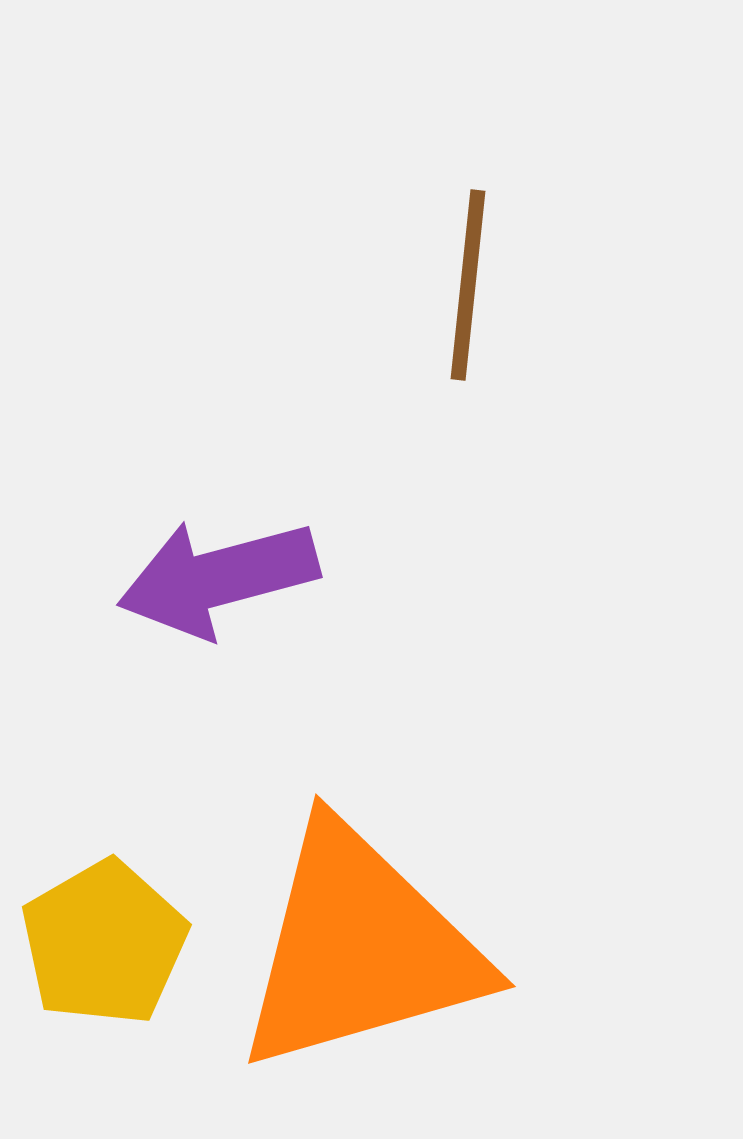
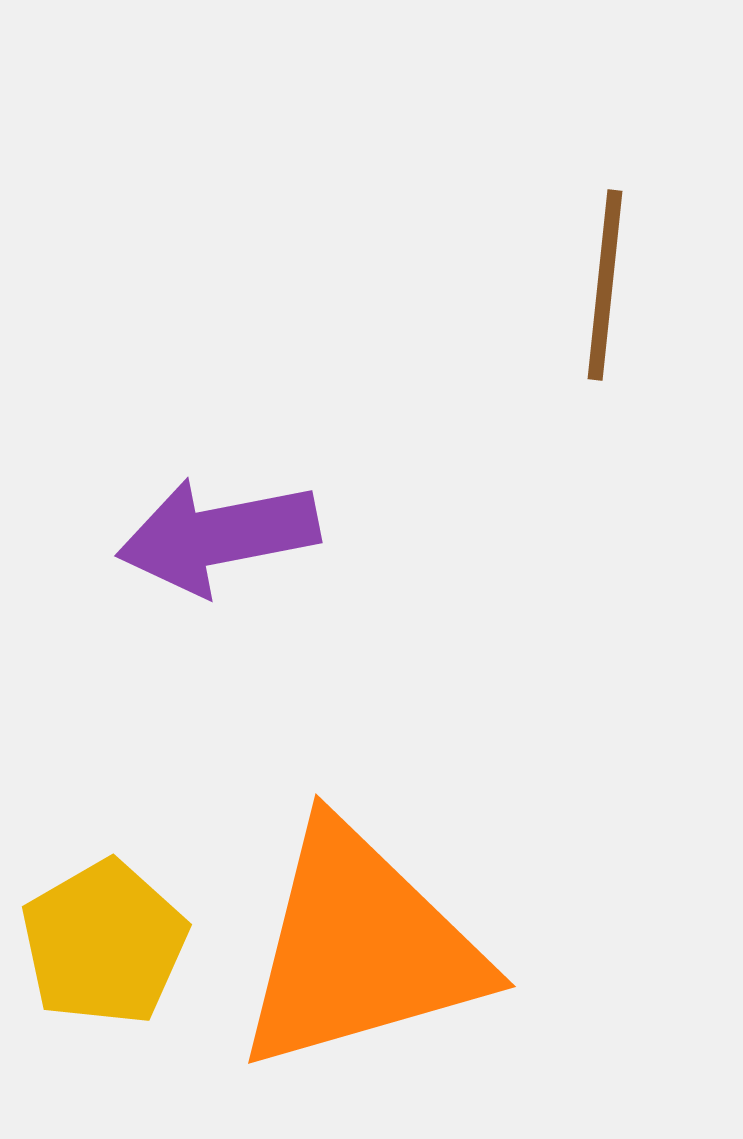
brown line: moved 137 px right
purple arrow: moved 42 px up; rotated 4 degrees clockwise
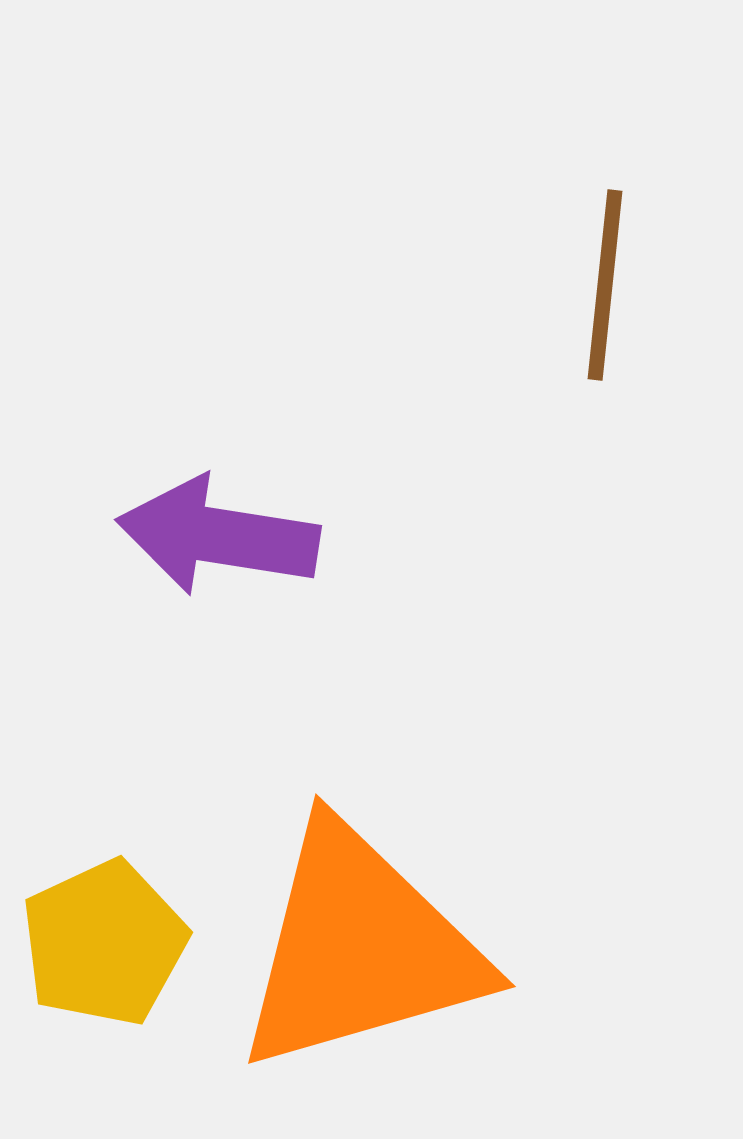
purple arrow: rotated 20 degrees clockwise
yellow pentagon: rotated 5 degrees clockwise
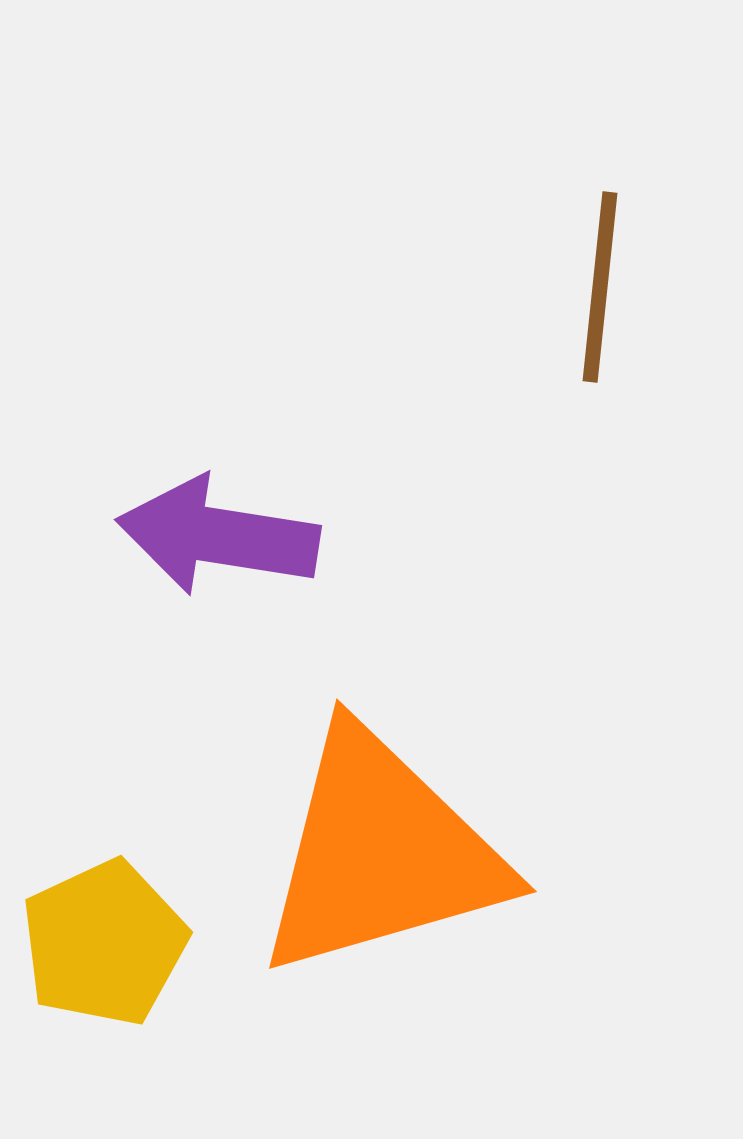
brown line: moved 5 px left, 2 px down
orange triangle: moved 21 px right, 95 px up
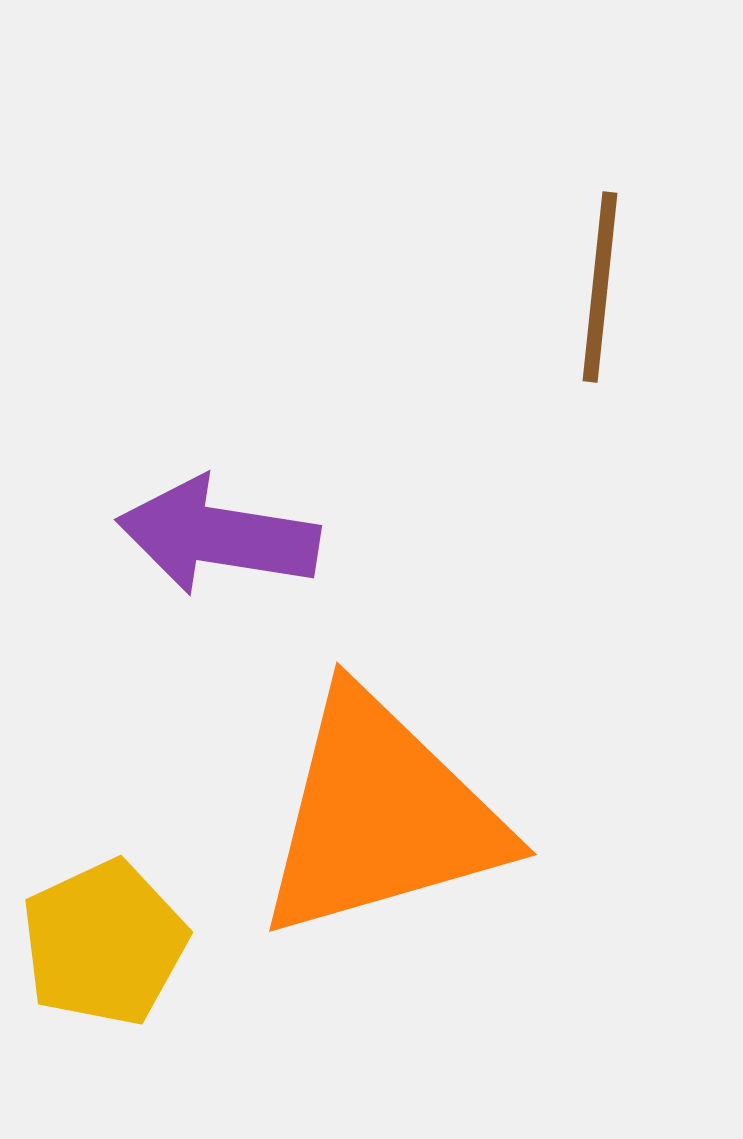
orange triangle: moved 37 px up
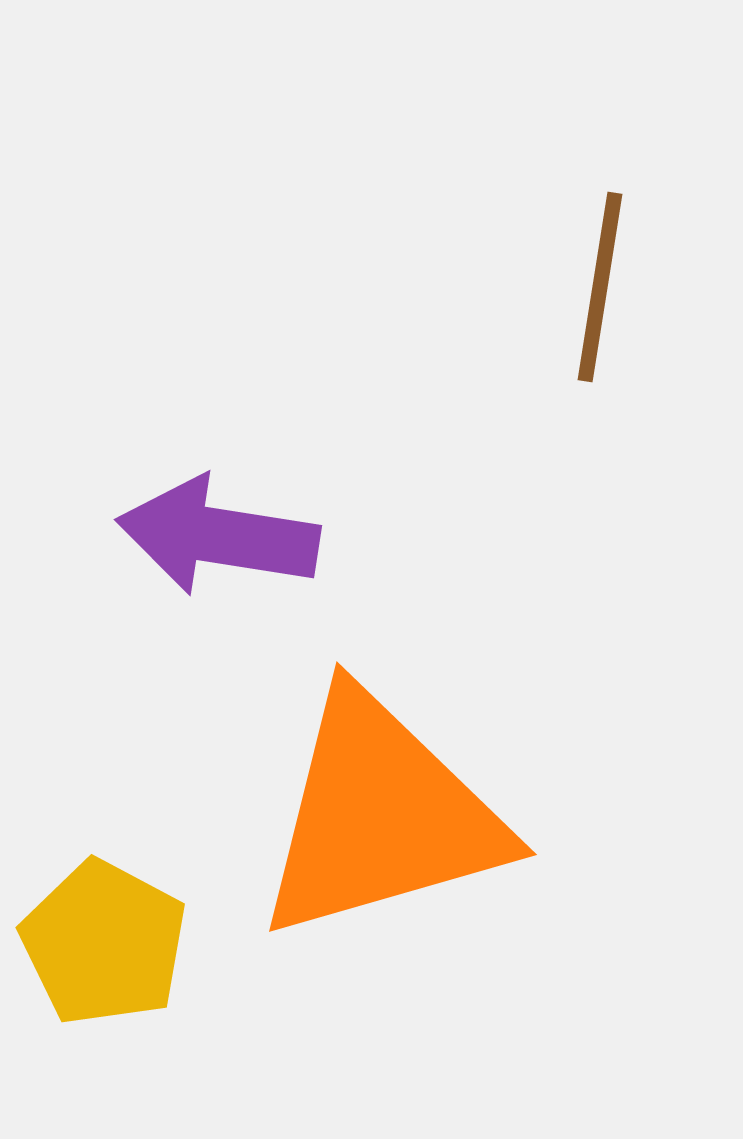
brown line: rotated 3 degrees clockwise
yellow pentagon: rotated 19 degrees counterclockwise
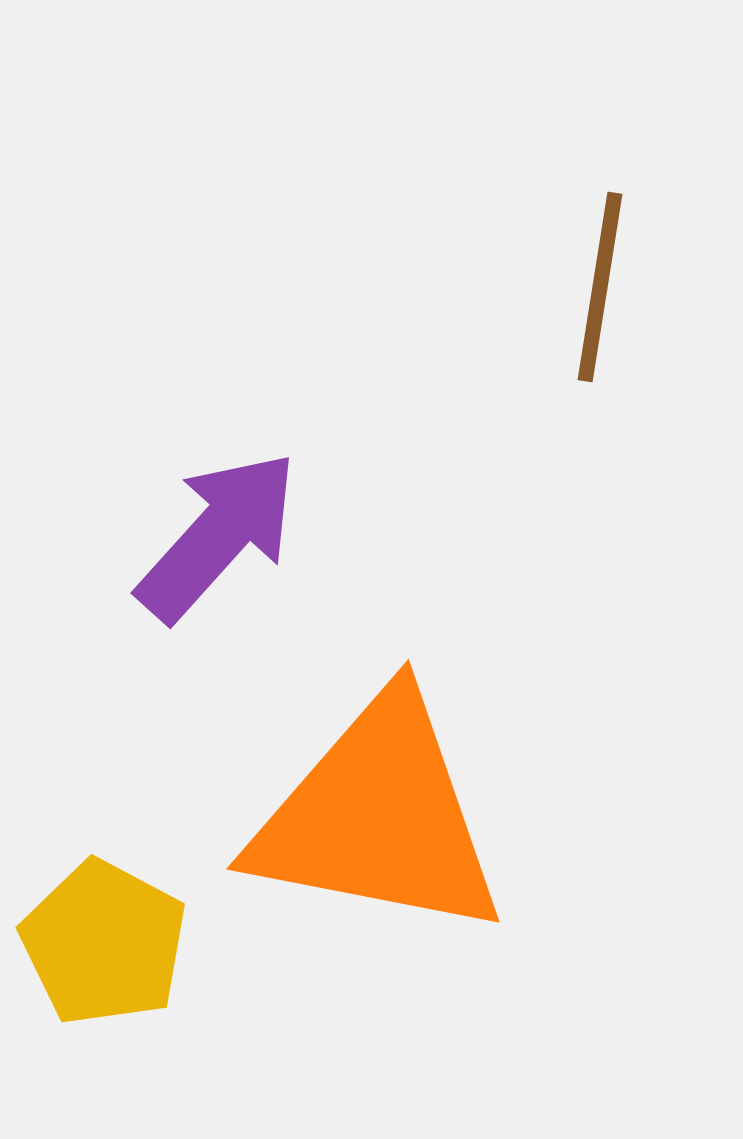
purple arrow: rotated 123 degrees clockwise
orange triangle: moved 3 px left, 1 px down; rotated 27 degrees clockwise
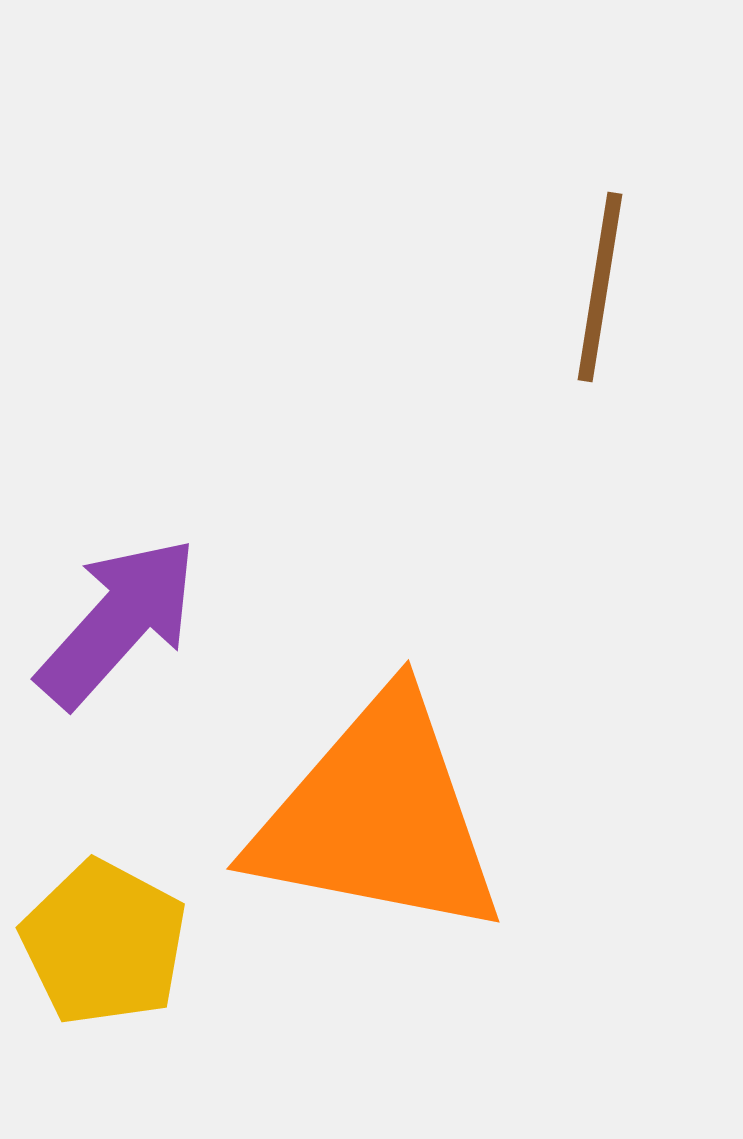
purple arrow: moved 100 px left, 86 px down
